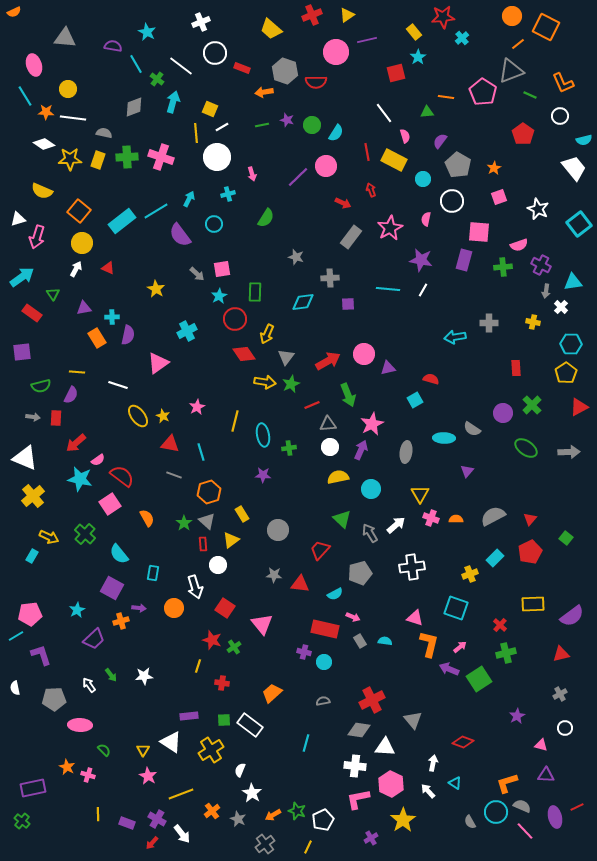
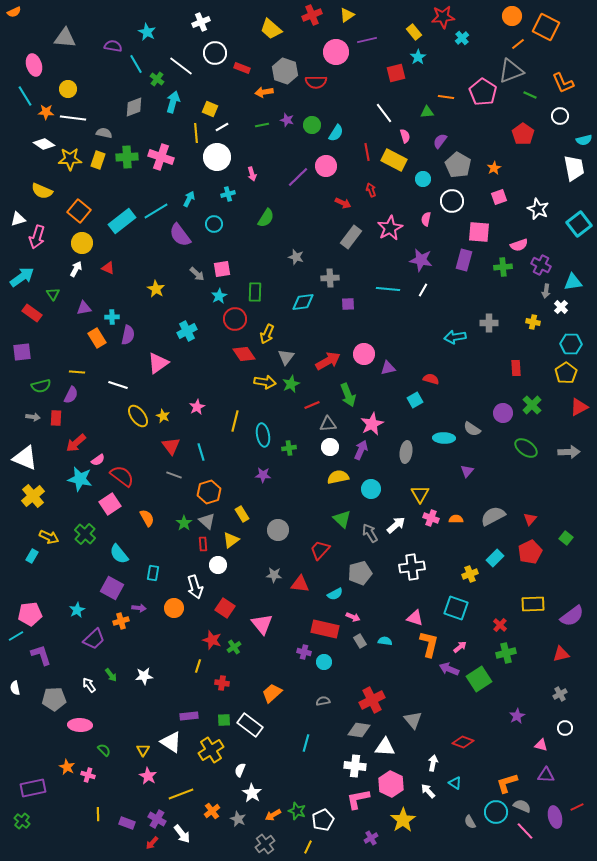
white trapezoid at (574, 168): rotated 28 degrees clockwise
red triangle at (170, 444): moved 1 px right, 2 px down; rotated 42 degrees clockwise
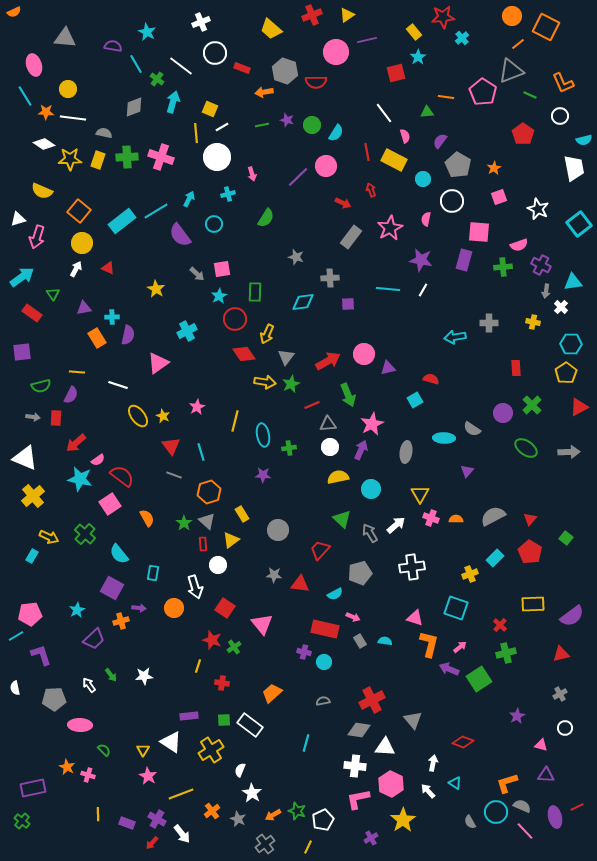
red pentagon at (530, 552): rotated 15 degrees counterclockwise
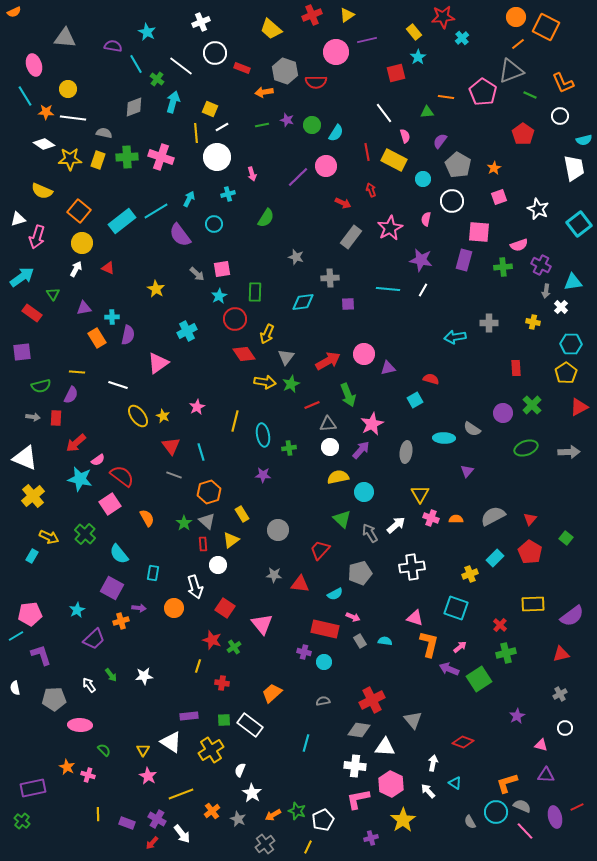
orange circle at (512, 16): moved 4 px right, 1 px down
green ellipse at (526, 448): rotated 55 degrees counterclockwise
purple arrow at (361, 450): rotated 18 degrees clockwise
cyan circle at (371, 489): moved 7 px left, 3 px down
purple cross at (371, 838): rotated 16 degrees clockwise
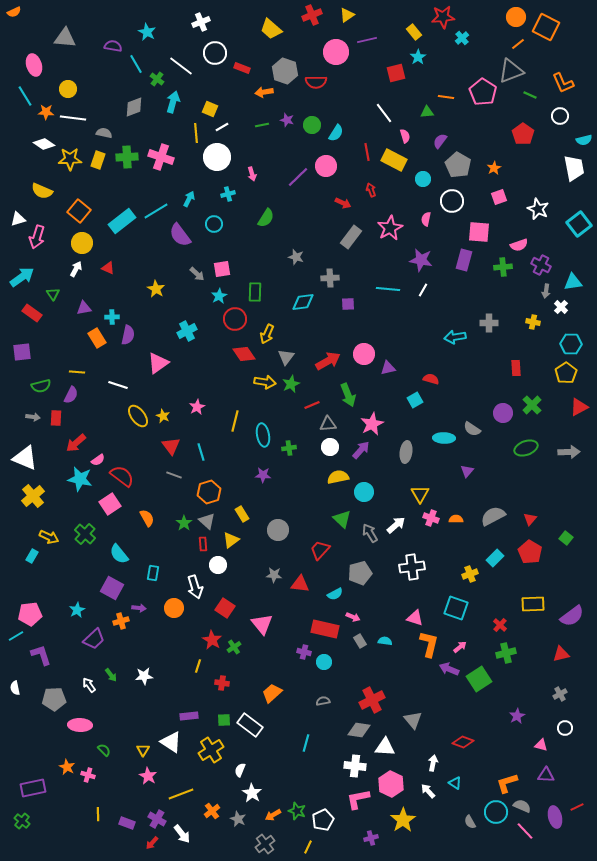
red star at (212, 640): rotated 12 degrees clockwise
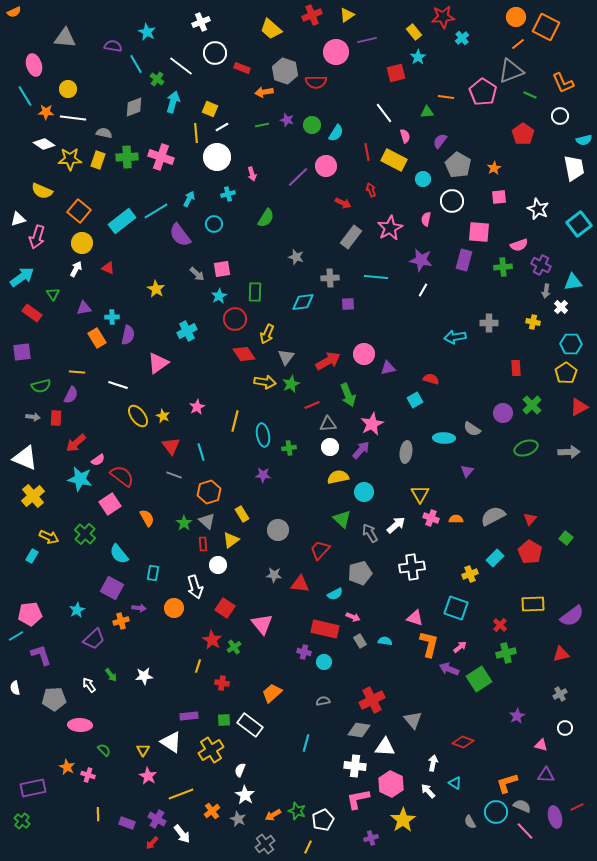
pink square at (499, 197): rotated 14 degrees clockwise
cyan line at (388, 289): moved 12 px left, 12 px up
white star at (252, 793): moved 7 px left, 2 px down
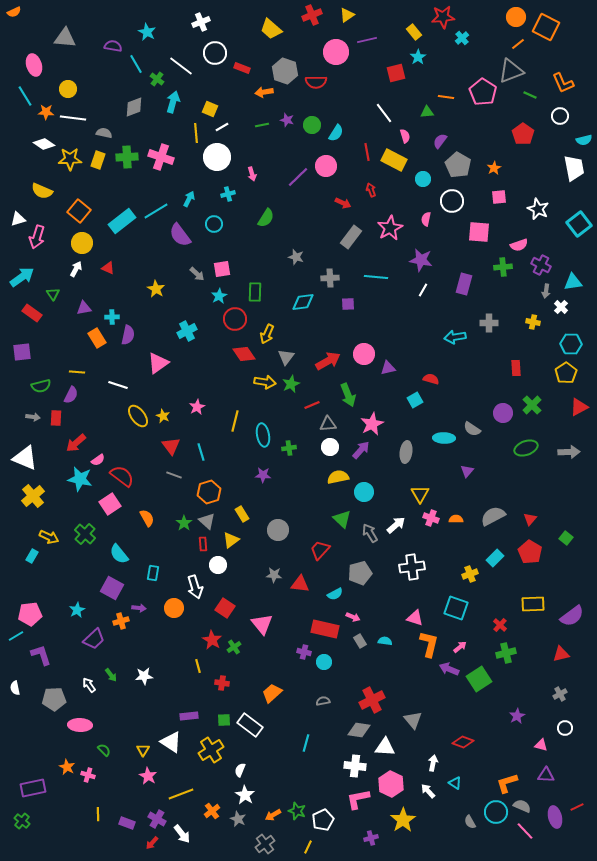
purple rectangle at (464, 260): moved 24 px down
yellow line at (198, 666): rotated 32 degrees counterclockwise
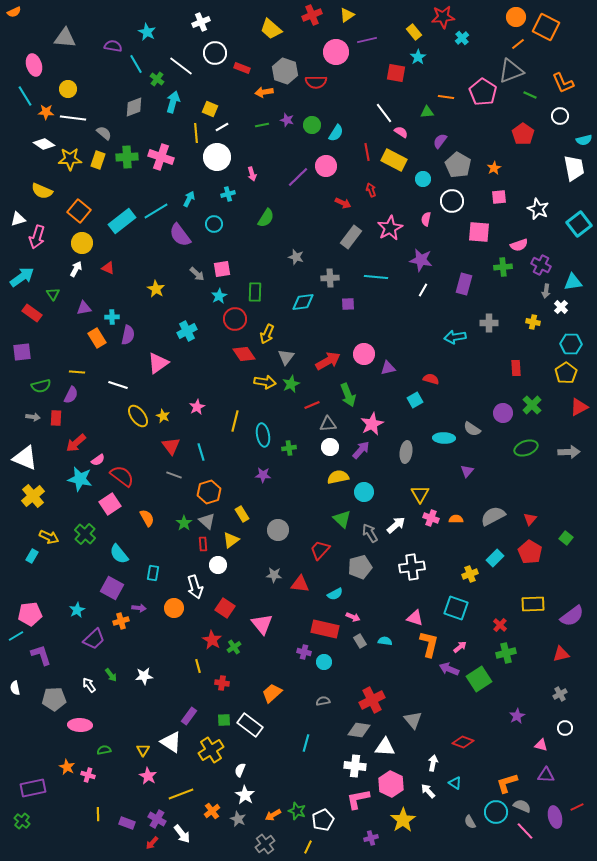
red square at (396, 73): rotated 24 degrees clockwise
gray semicircle at (104, 133): rotated 28 degrees clockwise
pink semicircle at (405, 136): moved 4 px left, 4 px up; rotated 40 degrees counterclockwise
gray pentagon at (360, 573): moved 6 px up
purple rectangle at (189, 716): rotated 48 degrees counterclockwise
green semicircle at (104, 750): rotated 56 degrees counterclockwise
